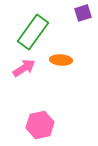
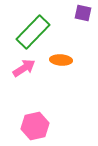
purple square: rotated 30 degrees clockwise
green rectangle: rotated 8 degrees clockwise
pink hexagon: moved 5 px left, 1 px down
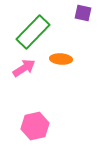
orange ellipse: moved 1 px up
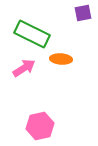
purple square: rotated 24 degrees counterclockwise
green rectangle: moved 1 px left, 2 px down; rotated 72 degrees clockwise
pink hexagon: moved 5 px right
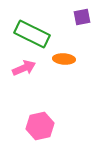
purple square: moved 1 px left, 4 px down
orange ellipse: moved 3 px right
pink arrow: rotated 10 degrees clockwise
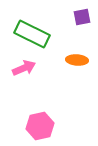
orange ellipse: moved 13 px right, 1 px down
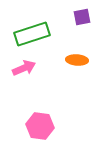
green rectangle: rotated 44 degrees counterclockwise
pink hexagon: rotated 20 degrees clockwise
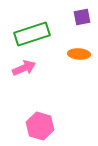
orange ellipse: moved 2 px right, 6 px up
pink hexagon: rotated 8 degrees clockwise
